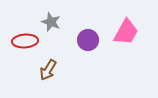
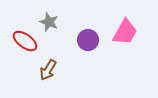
gray star: moved 2 px left
pink trapezoid: moved 1 px left
red ellipse: rotated 40 degrees clockwise
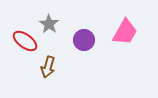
gray star: moved 2 px down; rotated 12 degrees clockwise
purple circle: moved 4 px left
brown arrow: moved 3 px up; rotated 15 degrees counterclockwise
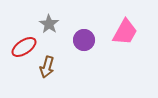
red ellipse: moved 1 px left, 6 px down; rotated 70 degrees counterclockwise
brown arrow: moved 1 px left
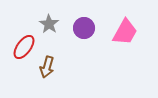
purple circle: moved 12 px up
red ellipse: rotated 20 degrees counterclockwise
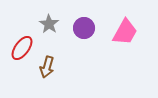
red ellipse: moved 2 px left, 1 px down
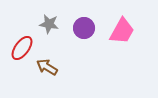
gray star: rotated 24 degrees counterclockwise
pink trapezoid: moved 3 px left, 1 px up
brown arrow: rotated 105 degrees clockwise
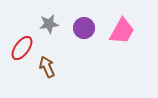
gray star: rotated 18 degrees counterclockwise
brown arrow: rotated 35 degrees clockwise
